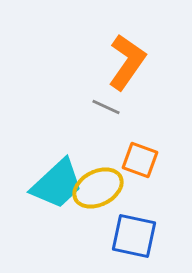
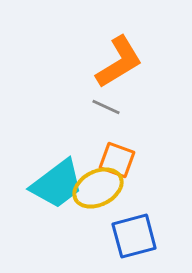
orange L-shape: moved 8 px left; rotated 24 degrees clockwise
orange square: moved 23 px left
cyan trapezoid: rotated 6 degrees clockwise
blue square: rotated 27 degrees counterclockwise
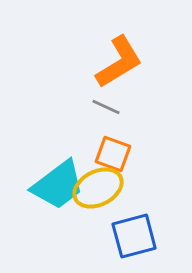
orange square: moved 4 px left, 6 px up
cyan trapezoid: moved 1 px right, 1 px down
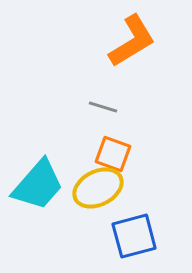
orange L-shape: moved 13 px right, 21 px up
gray line: moved 3 px left; rotated 8 degrees counterclockwise
cyan trapezoid: moved 20 px left; rotated 12 degrees counterclockwise
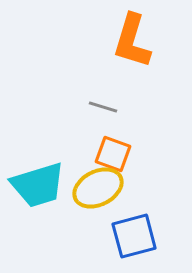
orange L-shape: rotated 138 degrees clockwise
cyan trapezoid: rotated 32 degrees clockwise
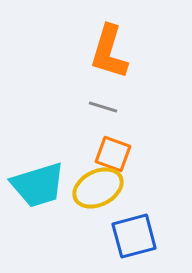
orange L-shape: moved 23 px left, 11 px down
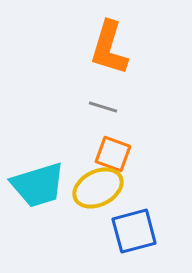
orange L-shape: moved 4 px up
blue square: moved 5 px up
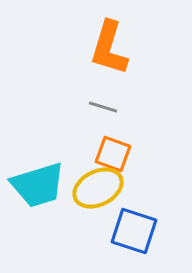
blue square: rotated 33 degrees clockwise
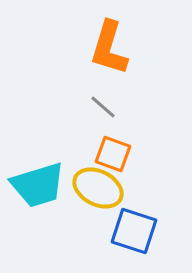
gray line: rotated 24 degrees clockwise
yellow ellipse: rotated 54 degrees clockwise
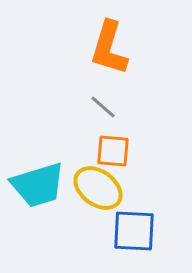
orange square: moved 3 px up; rotated 15 degrees counterclockwise
yellow ellipse: rotated 9 degrees clockwise
blue square: rotated 15 degrees counterclockwise
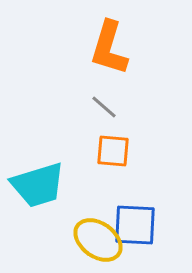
gray line: moved 1 px right
yellow ellipse: moved 52 px down
blue square: moved 1 px right, 6 px up
